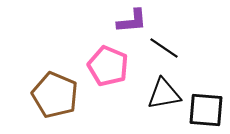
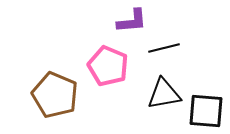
black line: rotated 48 degrees counterclockwise
black square: moved 1 px down
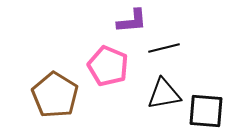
brown pentagon: rotated 9 degrees clockwise
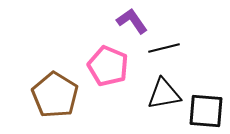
purple L-shape: rotated 120 degrees counterclockwise
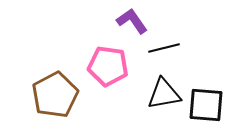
pink pentagon: rotated 15 degrees counterclockwise
brown pentagon: rotated 12 degrees clockwise
black square: moved 6 px up
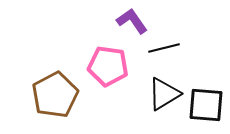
black triangle: rotated 21 degrees counterclockwise
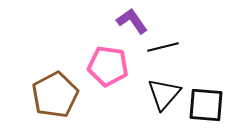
black line: moved 1 px left, 1 px up
black triangle: rotated 18 degrees counterclockwise
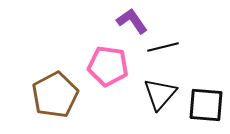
black triangle: moved 4 px left
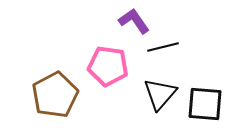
purple L-shape: moved 2 px right
black square: moved 1 px left, 1 px up
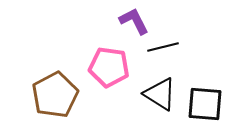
purple L-shape: rotated 8 degrees clockwise
pink pentagon: moved 1 px right, 1 px down
black triangle: rotated 39 degrees counterclockwise
